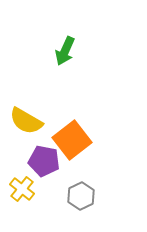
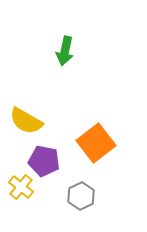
green arrow: rotated 12 degrees counterclockwise
orange square: moved 24 px right, 3 px down
yellow cross: moved 1 px left, 2 px up
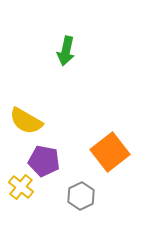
green arrow: moved 1 px right
orange square: moved 14 px right, 9 px down
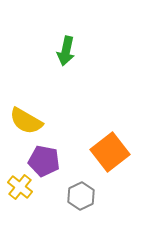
yellow cross: moved 1 px left
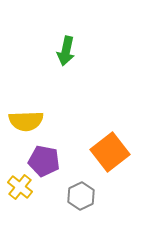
yellow semicircle: rotated 32 degrees counterclockwise
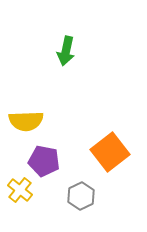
yellow cross: moved 3 px down
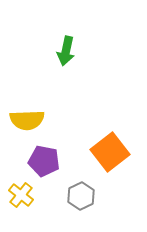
yellow semicircle: moved 1 px right, 1 px up
yellow cross: moved 1 px right, 5 px down
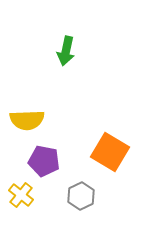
orange square: rotated 21 degrees counterclockwise
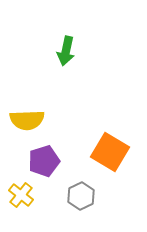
purple pentagon: rotated 28 degrees counterclockwise
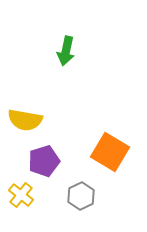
yellow semicircle: moved 2 px left; rotated 12 degrees clockwise
